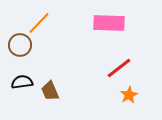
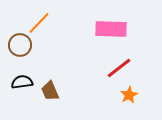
pink rectangle: moved 2 px right, 6 px down
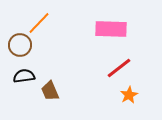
black semicircle: moved 2 px right, 6 px up
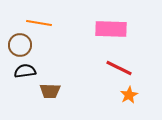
orange line: rotated 55 degrees clockwise
red line: rotated 64 degrees clockwise
black semicircle: moved 1 px right, 5 px up
brown trapezoid: rotated 65 degrees counterclockwise
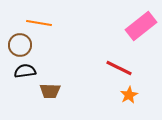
pink rectangle: moved 30 px right, 3 px up; rotated 40 degrees counterclockwise
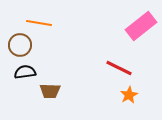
black semicircle: moved 1 px down
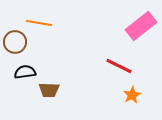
brown circle: moved 5 px left, 3 px up
red line: moved 2 px up
brown trapezoid: moved 1 px left, 1 px up
orange star: moved 3 px right
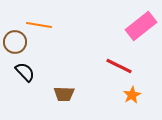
orange line: moved 2 px down
black semicircle: rotated 55 degrees clockwise
brown trapezoid: moved 15 px right, 4 px down
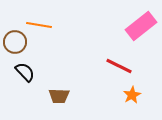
brown trapezoid: moved 5 px left, 2 px down
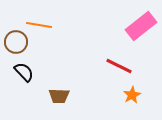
brown circle: moved 1 px right
black semicircle: moved 1 px left
